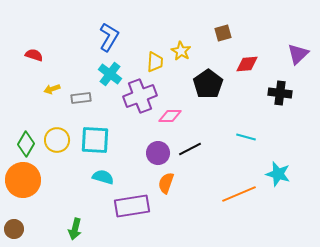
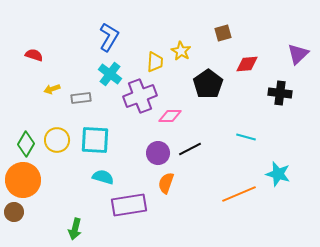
purple rectangle: moved 3 px left, 1 px up
brown circle: moved 17 px up
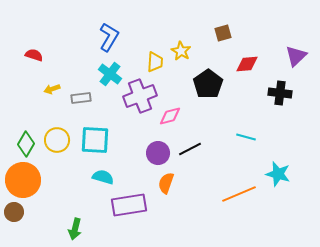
purple triangle: moved 2 px left, 2 px down
pink diamond: rotated 15 degrees counterclockwise
